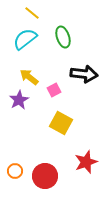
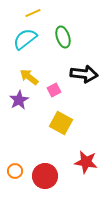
yellow line: moved 1 px right; rotated 63 degrees counterclockwise
red star: rotated 30 degrees clockwise
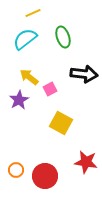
pink square: moved 4 px left, 1 px up
orange circle: moved 1 px right, 1 px up
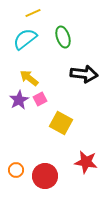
yellow arrow: moved 1 px down
pink square: moved 10 px left, 10 px down
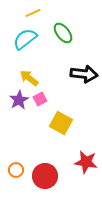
green ellipse: moved 4 px up; rotated 20 degrees counterclockwise
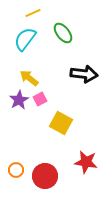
cyan semicircle: rotated 15 degrees counterclockwise
